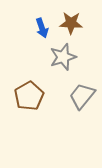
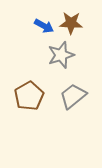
blue arrow: moved 2 px right, 2 px up; rotated 42 degrees counterclockwise
gray star: moved 2 px left, 2 px up
gray trapezoid: moved 9 px left; rotated 12 degrees clockwise
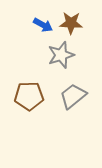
blue arrow: moved 1 px left, 1 px up
brown pentagon: rotated 28 degrees clockwise
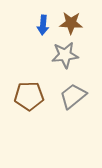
blue arrow: rotated 66 degrees clockwise
gray star: moved 4 px right; rotated 12 degrees clockwise
